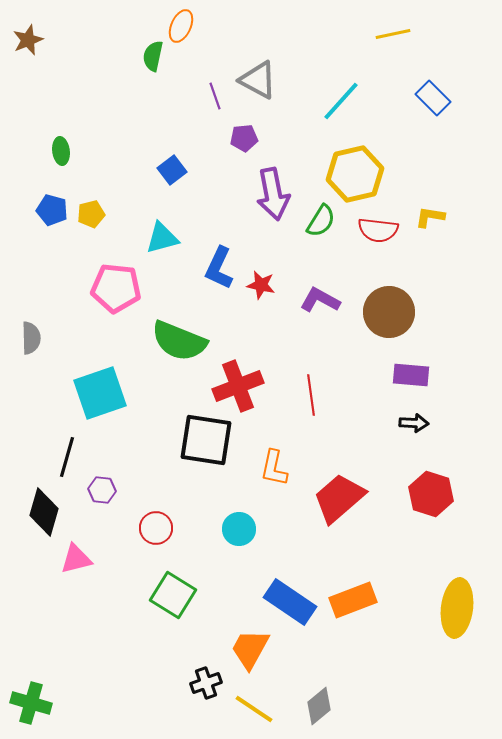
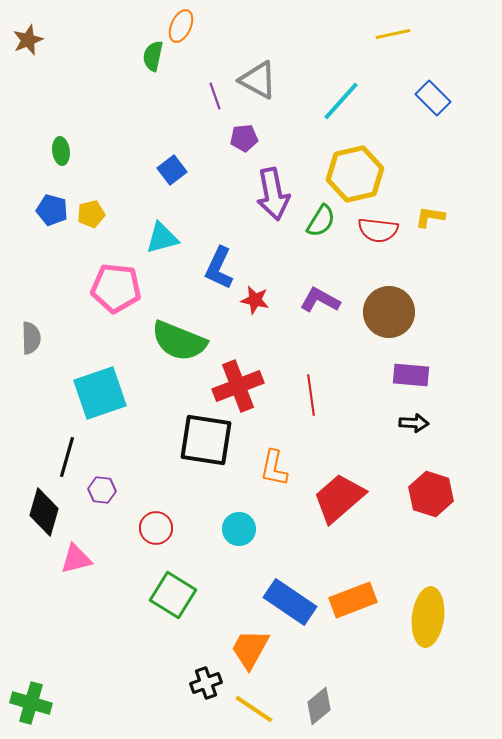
red star at (261, 285): moved 6 px left, 15 px down
yellow ellipse at (457, 608): moved 29 px left, 9 px down
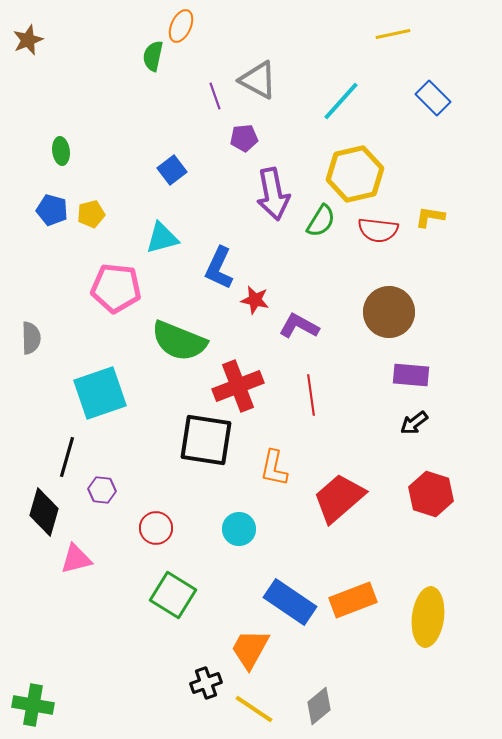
purple L-shape at (320, 300): moved 21 px left, 26 px down
black arrow at (414, 423): rotated 140 degrees clockwise
green cross at (31, 703): moved 2 px right, 2 px down; rotated 6 degrees counterclockwise
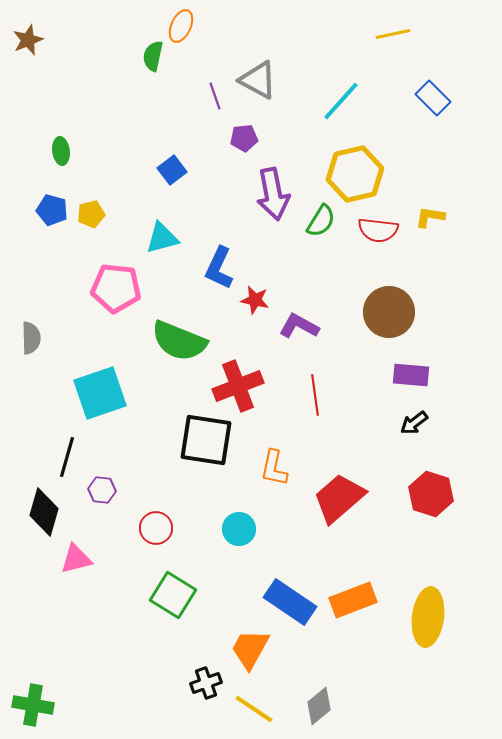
red line at (311, 395): moved 4 px right
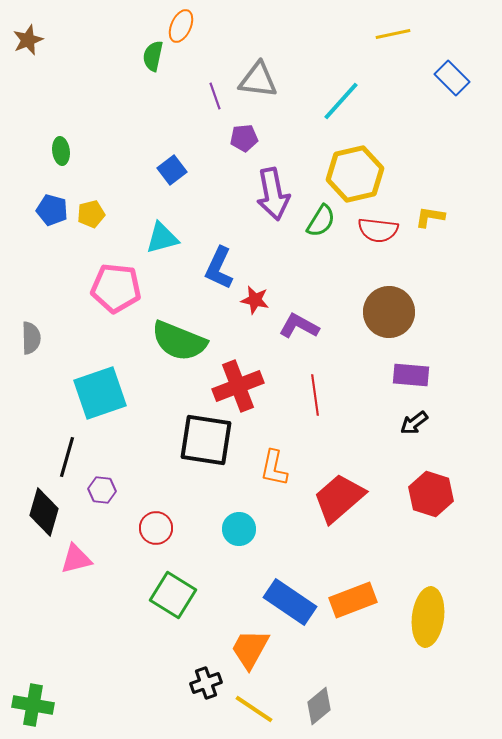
gray triangle at (258, 80): rotated 21 degrees counterclockwise
blue rectangle at (433, 98): moved 19 px right, 20 px up
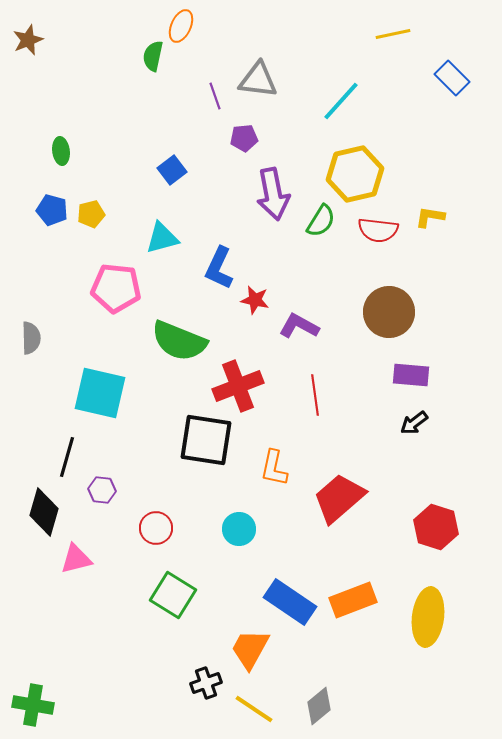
cyan square at (100, 393): rotated 32 degrees clockwise
red hexagon at (431, 494): moved 5 px right, 33 px down
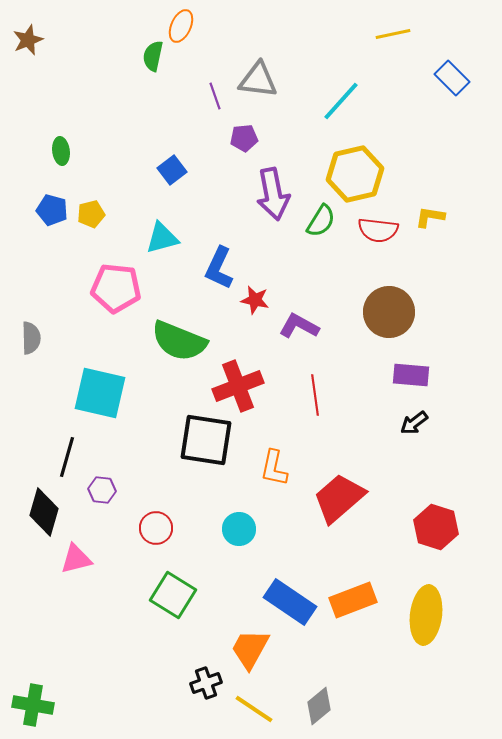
yellow ellipse at (428, 617): moved 2 px left, 2 px up
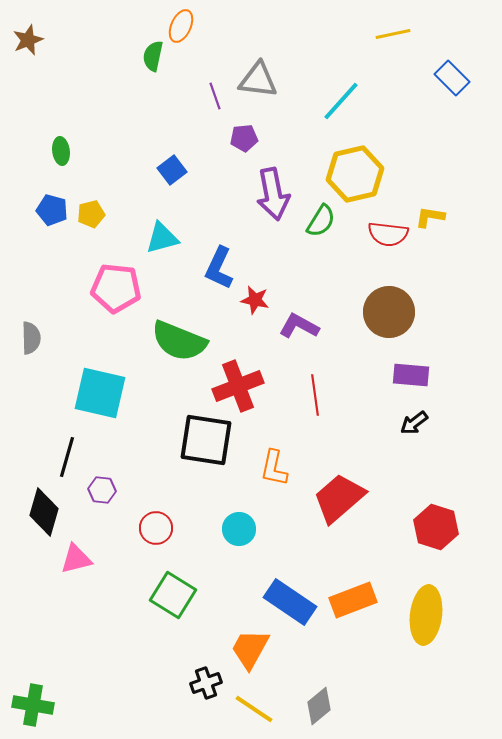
red semicircle at (378, 230): moved 10 px right, 4 px down
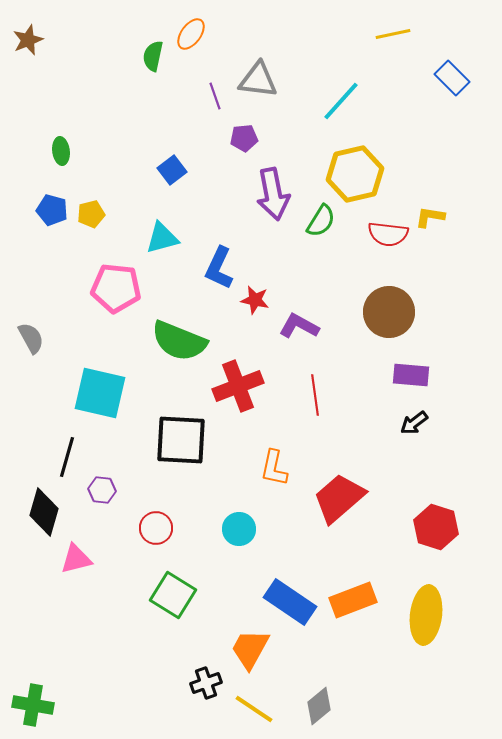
orange ellipse at (181, 26): moved 10 px right, 8 px down; rotated 12 degrees clockwise
gray semicircle at (31, 338): rotated 28 degrees counterclockwise
black square at (206, 440): moved 25 px left; rotated 6 degrees counterclockwise
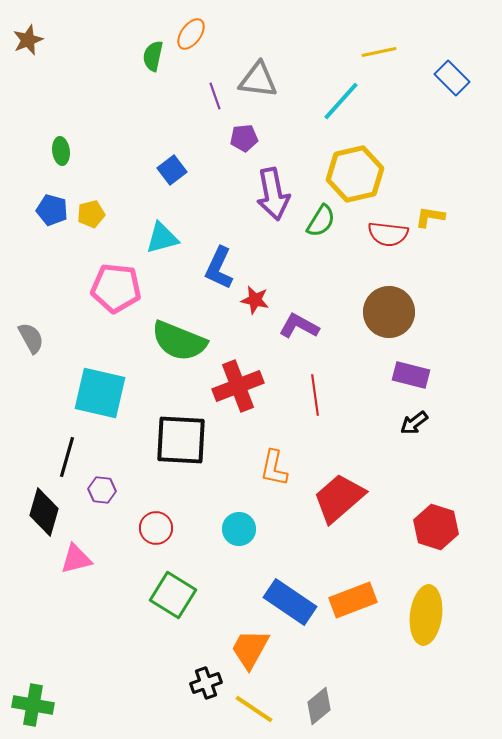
yellow line at (393, 34): moved 14 px left, 18 px down
purple rectangle at (411, 375): rotated 9 degrees clockwise
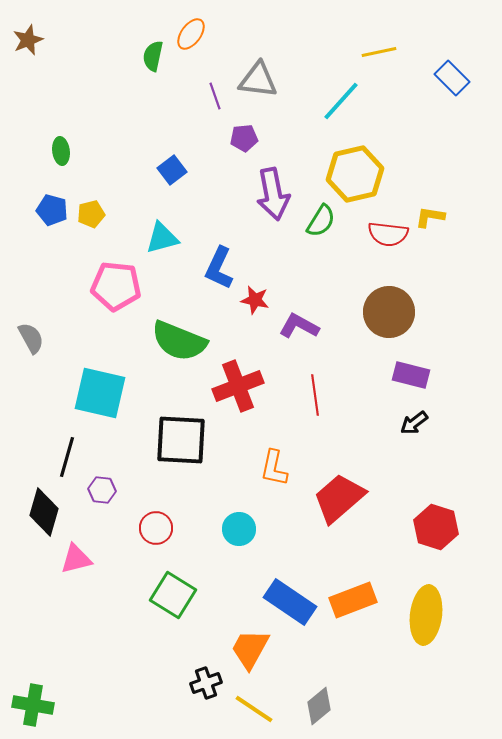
pink pentagon at (116, 288): moved 2 px up
